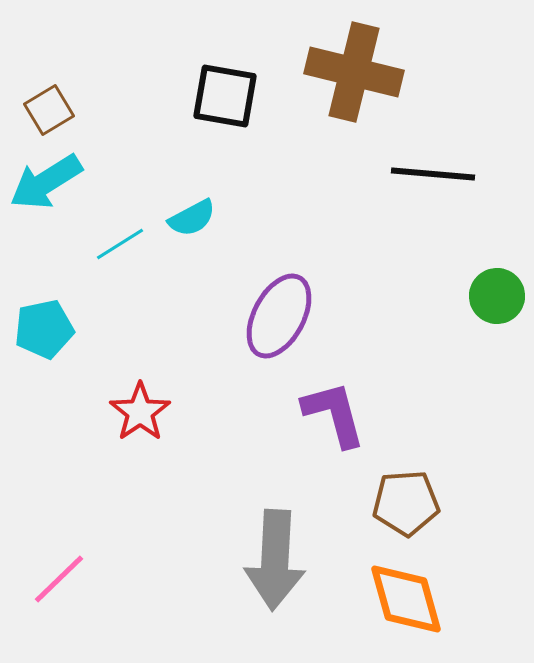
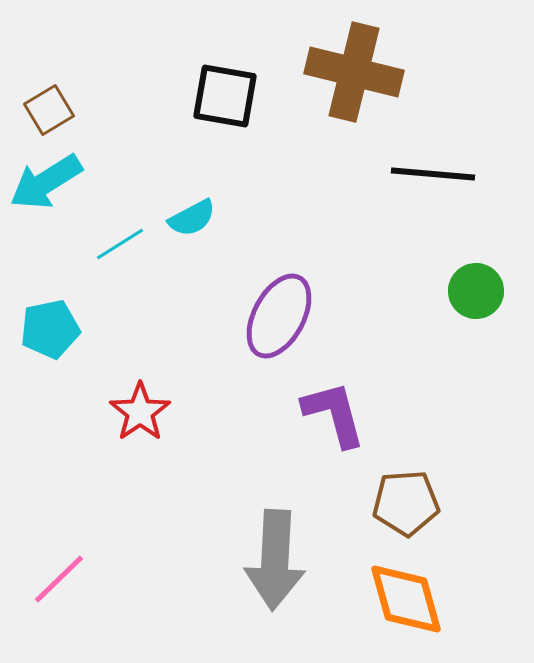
green circle: moved 21 px left, 5 px up
cyan pentagon: moved 6 px right
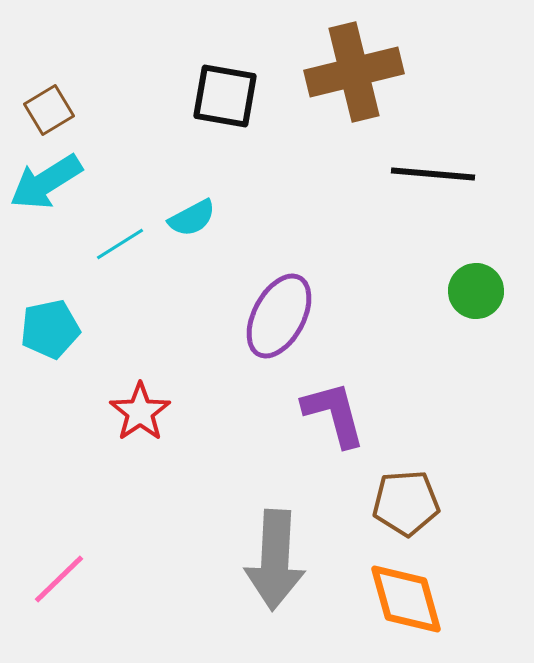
brown cross: rotated 28 degrees counterclockwise
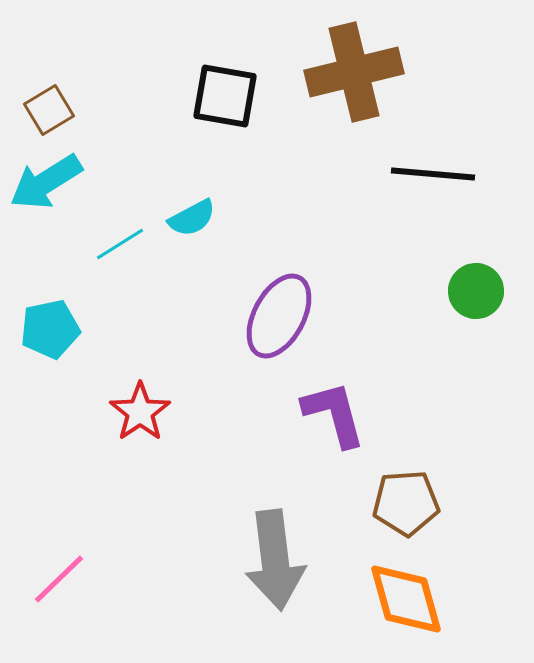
gray arrow: rotated 10 degrees counterclockwise
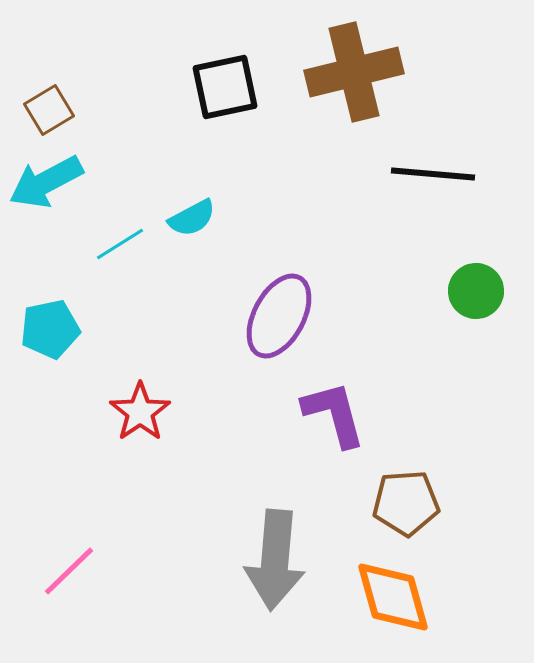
black square: moved 9 px up; rotated 22 degrees counterclockwise
cyan arrow: rotated 4 degrees clockwise
gray arrow: rotated 12 degrees clockwise
pink line: moved 10 px right, 8 px up
orange diamond: moved 13 px left, 2 px up
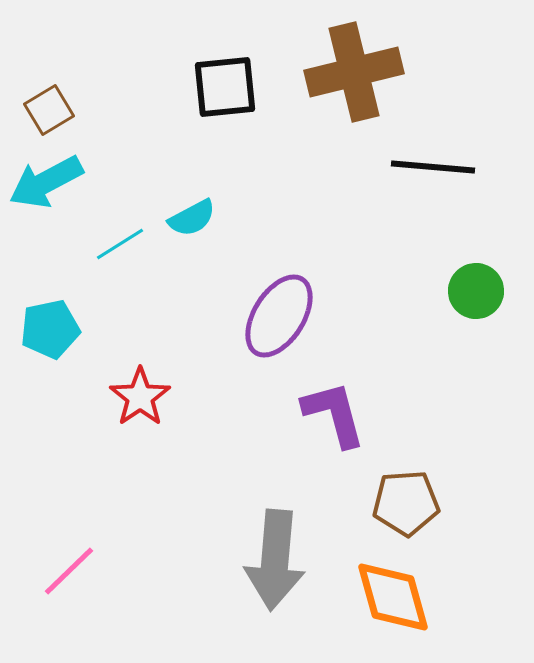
black square: rotated 6 degrees clockwise
black line: moved 7 px up
purple ellipse: rotated 4 degrees clockwise
red star: moved 15 px up
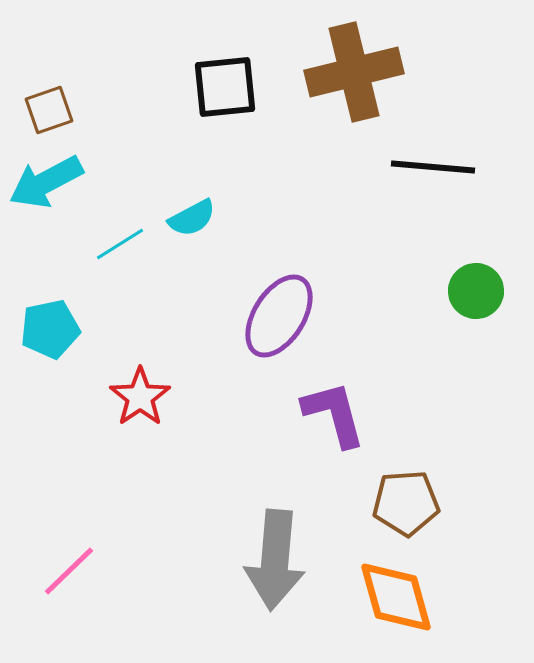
brown square: rotated 12 degrees clockwise
orange diamond: moved 3 px right
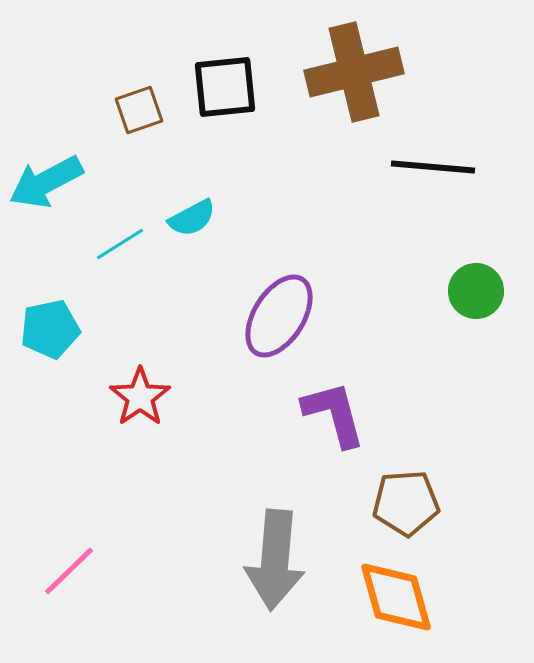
brown square: moved 90 px right
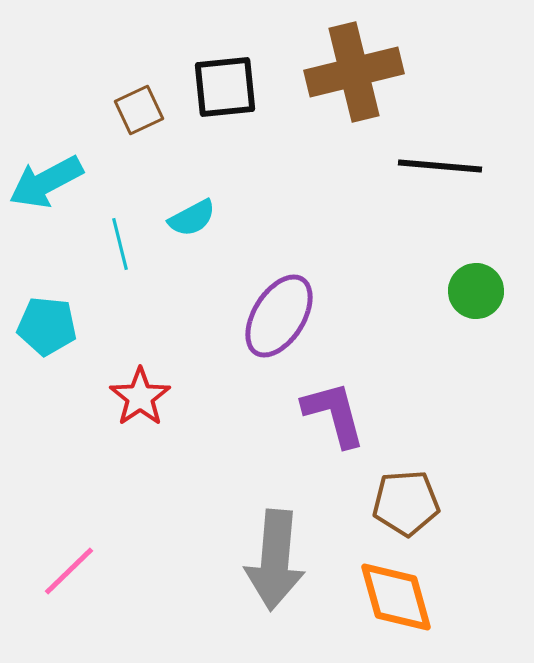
brown square: rotated 6 degrees counterclockwise
black line: moved 7 px right, 1 px up
cyan line: rotated 72 degrees counterclockwise
cyan pentagon: moved 3 px left, 3 px up; rotated 18 degrees clockwise
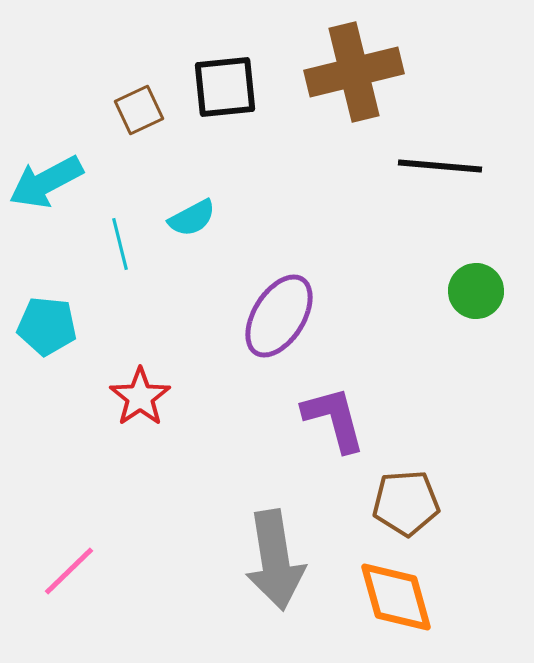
purple L-shape: moved 5 px down
gray arrow: rotated 14 degrees counterclockwise
